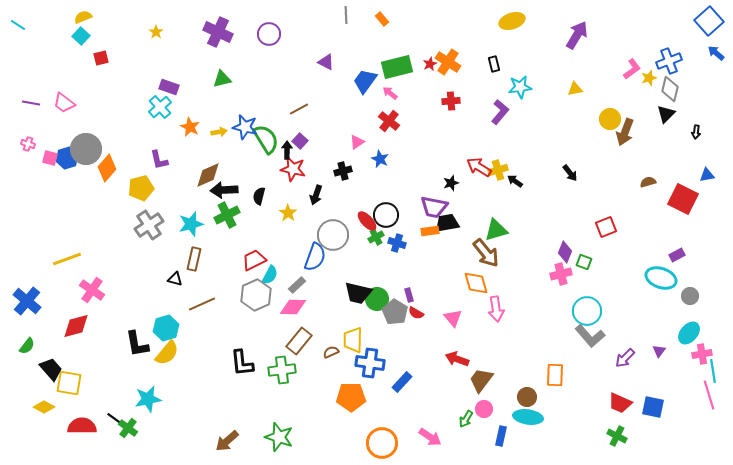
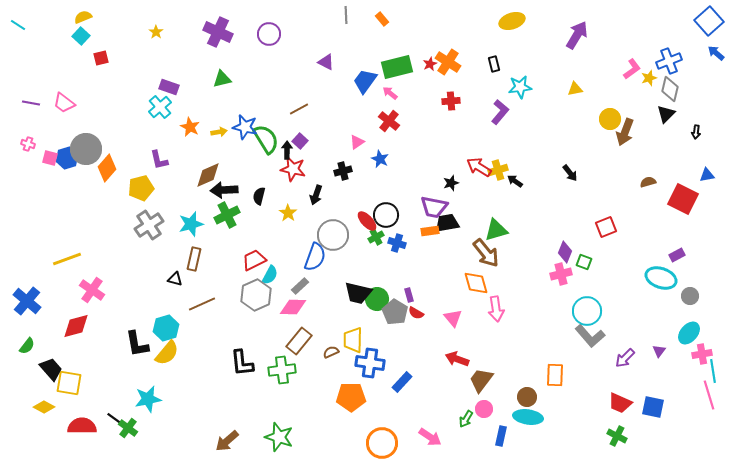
gray rectangle at (297, 285): moved 3 px right, 1 px down
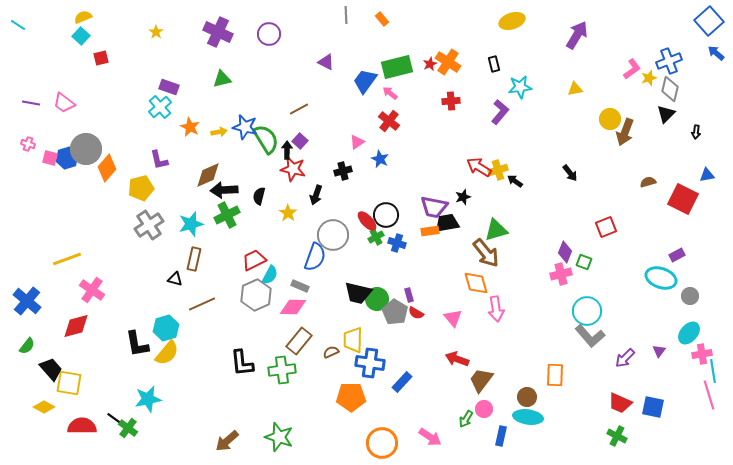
black star at (451, 183): moved 12 px right, 14 px down
gray rectangle at (300, 286): rotated 66 degrees clockwise
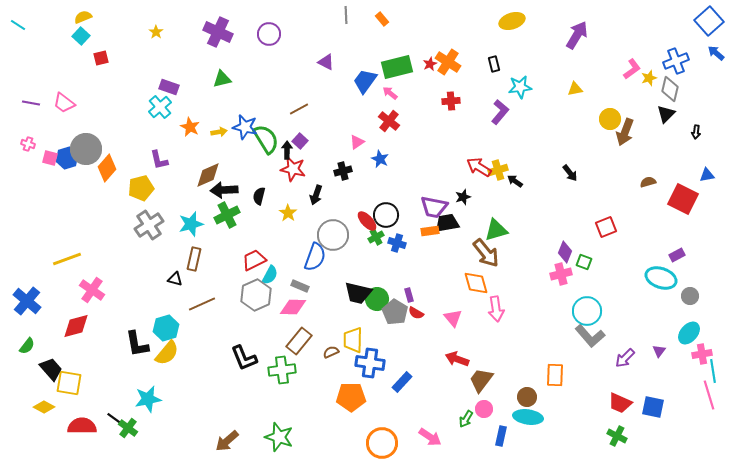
blue cross at (669, 61): moved 7 px right
black L-shape at (242, 363): moved 2 px right, 5 px up; rotated 16 degrees counterclockwise
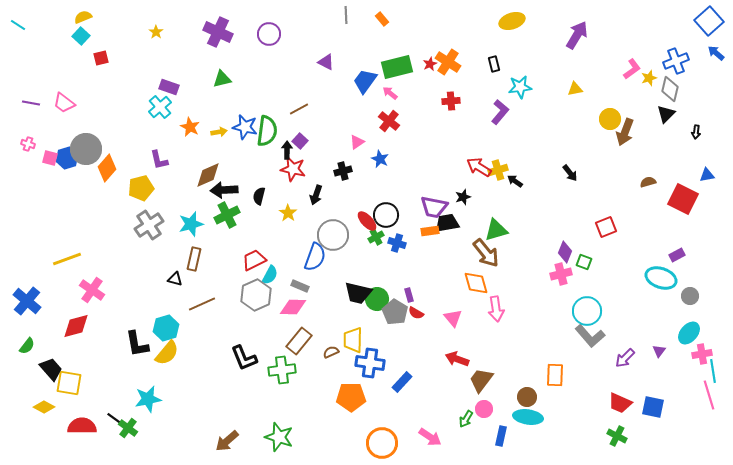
green semicircle at (266, 139): moved 1 px right, 8 px up; rotated 40 degrees clockwise
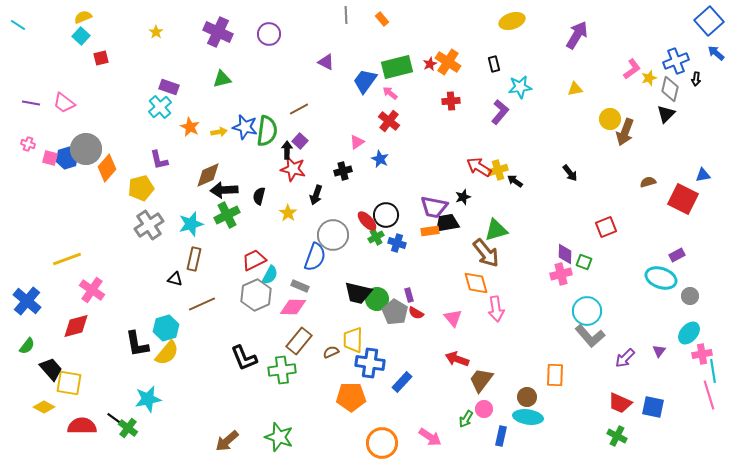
black arrow at (696, 132): moved 53 px up
blue triangle at (707, 175): moved 4 px left
purple diamond at (565, 252): moved 2 px down; rotated 20 degrees counterclockwise
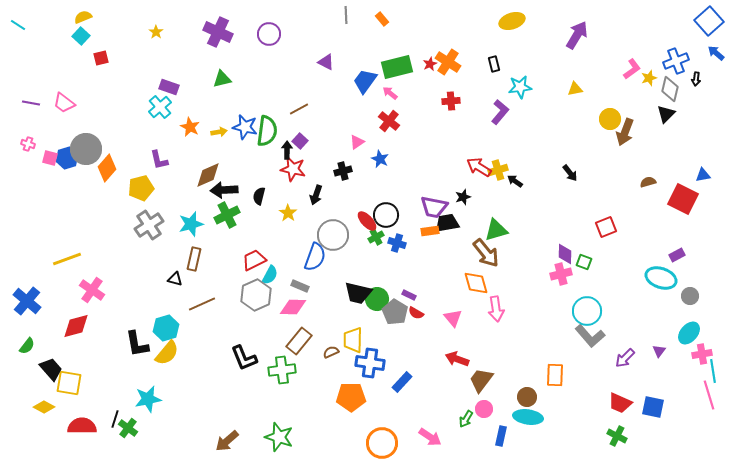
purple rectangle at (409, 295): rotated 48 degrees counterclockwise
black line at (115, 419): rotated 72 degrees clockwise
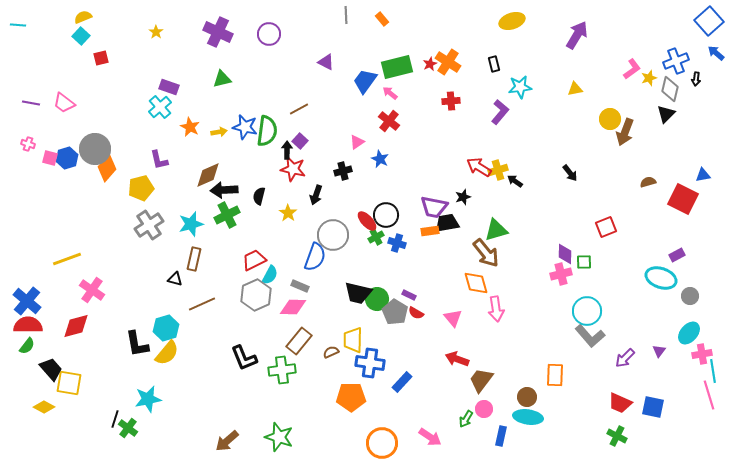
cyan line at (18, 25): rotated 28 degrees counterclockwise
gray circle at (86, 149): moved 9 px right
green square at (584, 262): rotated 21 degrees counterclockwise
red semicircle at (82, 426): moved 54 px left, 101 px up
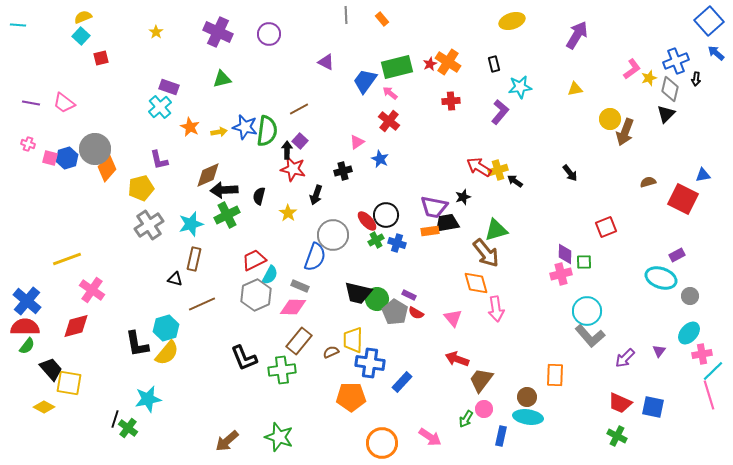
green cross at (376, 237): moved 3 px down
red semicircle at (28, 325): moved 3 px left, 2 px down
cyan line at (713, 371): rotated 55 degrees clockwise
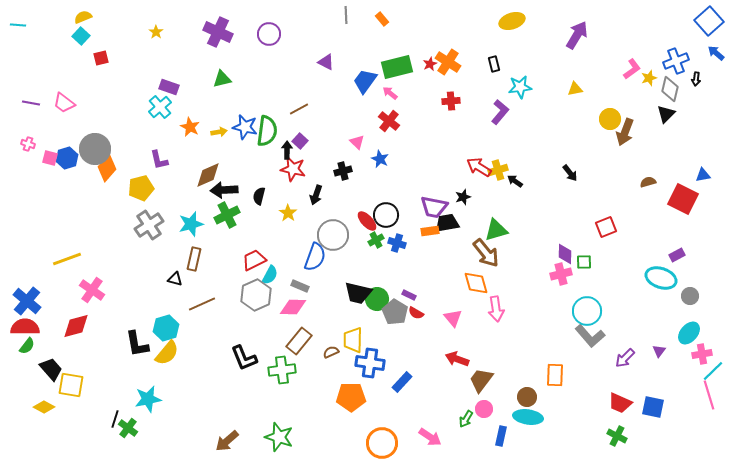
pink triangle at (357, 142): rotated 42 degrees counterclockwise
yellow square at (69, 383): moved 2 px right, 2 px down
